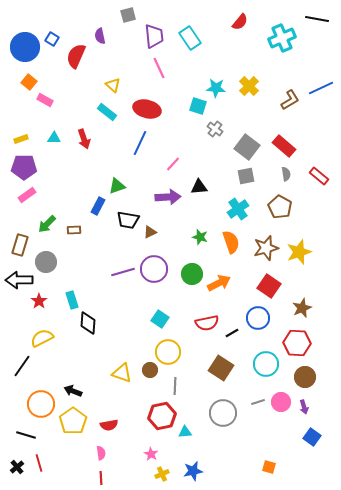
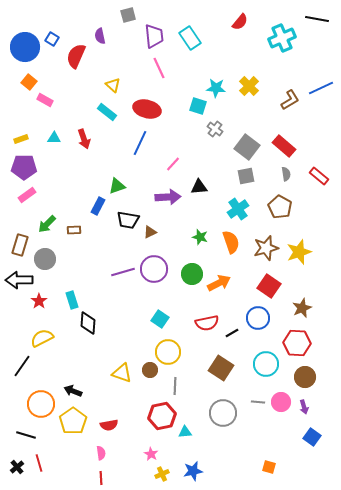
gray circle at (46, 262): moved 1 px left, 3 px up
gray line at (258, 402): rotated 24 degrees clockwise
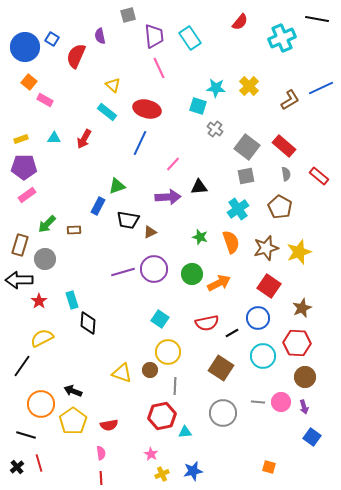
red arrow at (84, 139): rotated 48 degrees clockwise
cyan circle at (266, 364): moved 3 px left, 8 px up
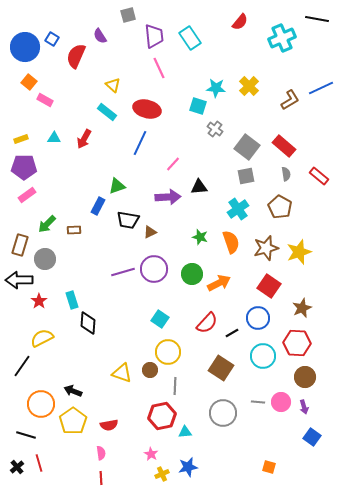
purple semicircle at (100, 36): rotated 21 degrees counterclockwise
red semicircle at (207, 323): rotated 35 degrees counterclockwise
blue star at (193, 471): moved 5 px left, 4 px up
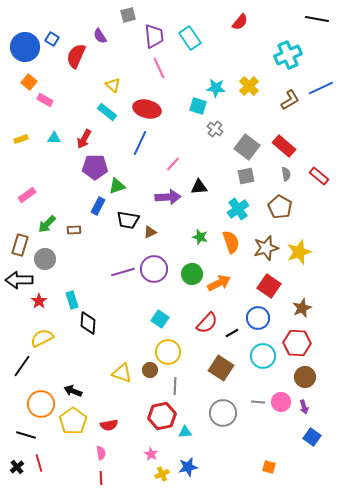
cyan cross at (282, 38): moved 6 px right, 17 px down
purple pentagon at (24, 167): moved 71 px right
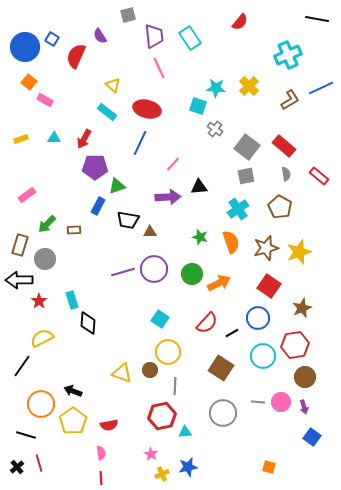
brown triangle at (150, 232): rotated 24 degrees clockwise
red hexagon at (297, 343): moved 2 px left, 2 px down; rotated 12 degrees counterclockwise
